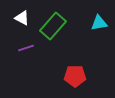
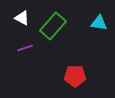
cyan triangle: rotated 18 degrees clockwise
purple line: moved 1 px left
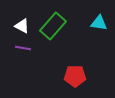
white triangle: moved 8 px down
purple line: moved 2 px left; rotated 28 degrees clockwise
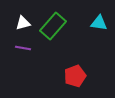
white triangle: moved 1 px right, 3 px up; rotated 42 degrees counterclockwise
red pentagon: rotated 20 degrees counterclockwise
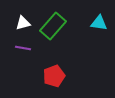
red pentagon: moved 21 px left
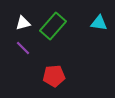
purple line: rotated 35 degrees clockwise
red pentagon: rotated 15 degrees clockwise
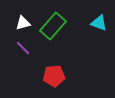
cyan triangle: rotated 12 degrees clockwise
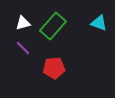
red pentagon: moved 8 px up
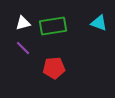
green rectangle: rotated 40 degrees clockwise
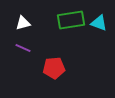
green rectangle: moved 18 px right, 6 px up
purple line: rotated 21 degrees counterclockwise
